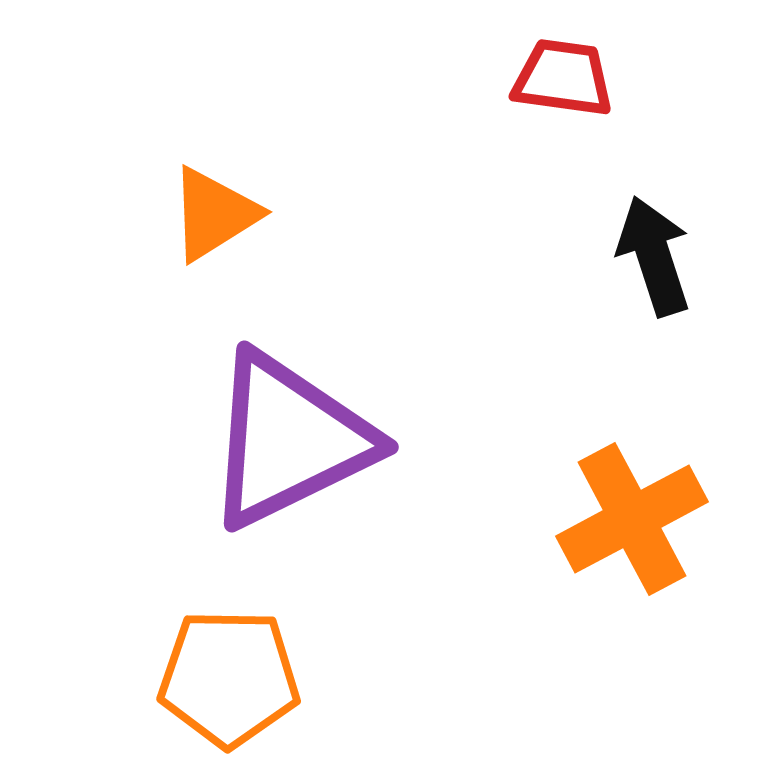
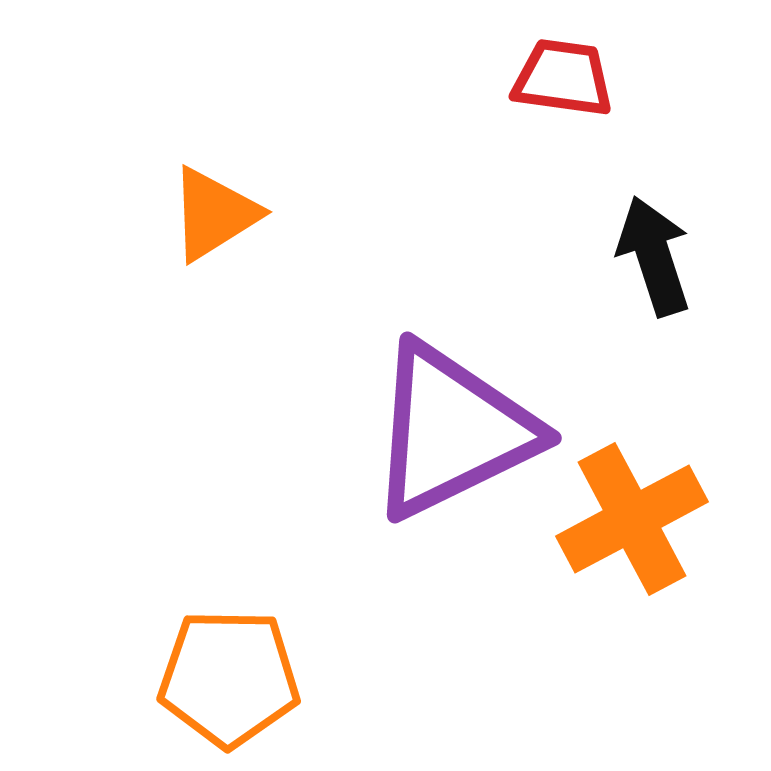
purple triangle: moved 163 px right, 9 px up
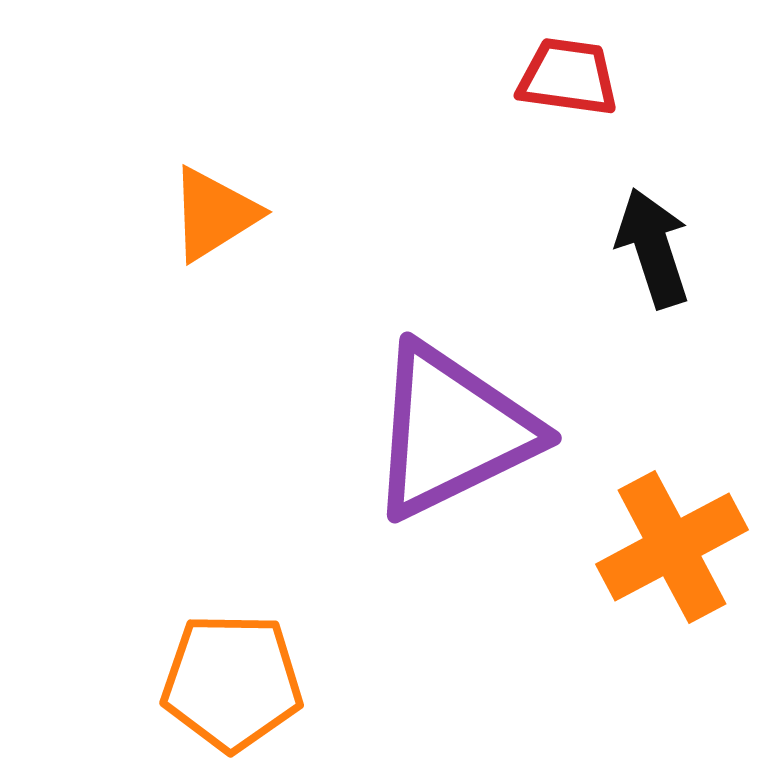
red trapezoid: moved 5 px right, 1 px up
black arrow: moved 1 px left, 8 px up
orange cross: moved 40 px right, 28 px down
orange pentagon: moved 3 px right, 4 px down
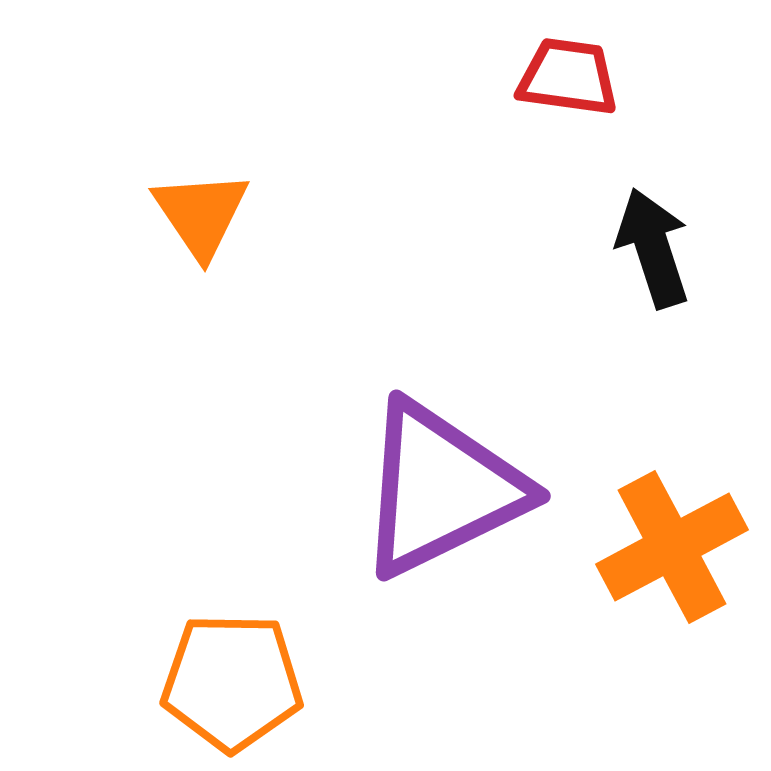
orange triangle: moved 13 px left; rotated 32 degrees counterclockwise
purple triangle: moved 11 px left, 58 px down
